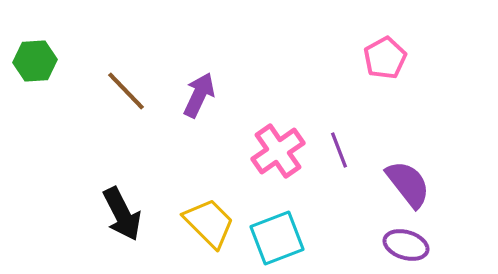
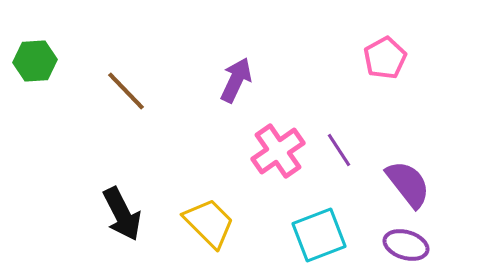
purple arrow: moved 37 px right, 15 px up
purple line: rotated 12 degrees counterclockwise
cyan square: moved 42 px right, 3 px up
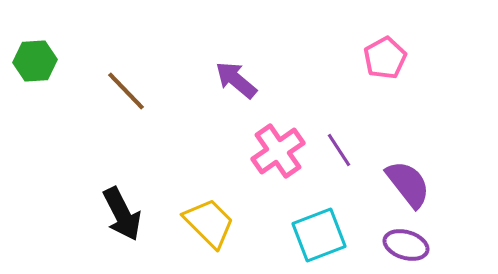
purple arrow: rotated 75 degrees counterclockwise
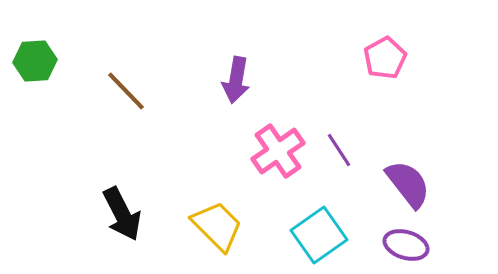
purple arrow: rotated 120 degrees counterclockwise
yellow trapezoid: moved 8 px right, 3 px down
cyan square: rotated 14 degrees counterclockwise
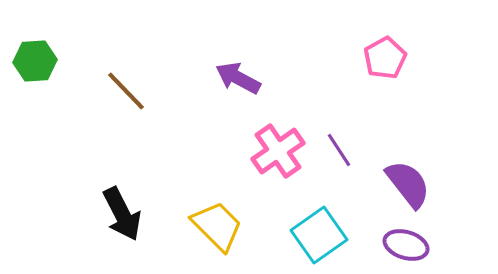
purple arrow: moved 2 px right, 2 px up; rotated 108 degrees clockwise
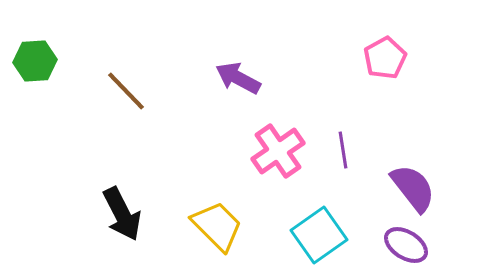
purple line: moved 4 px right; rotated 24 degrees clockwise
purple semicircle: moved 5 px right, 4 px down
purple ellipse: rotated 15 degrees clockwise
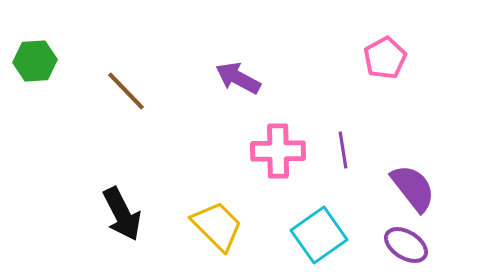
pink cross: rotated 34 degrees clockwise
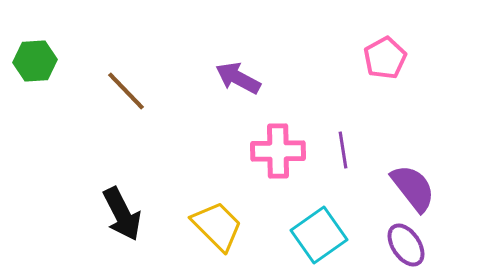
purple ellipse: rotated 24 degrees clockwise
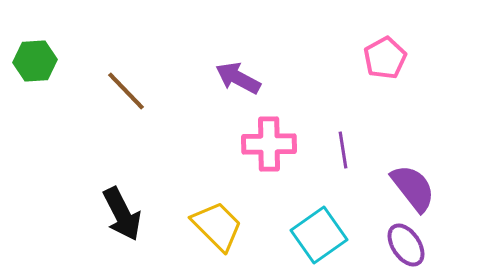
pink cross: moved 9 px left, 7 px up
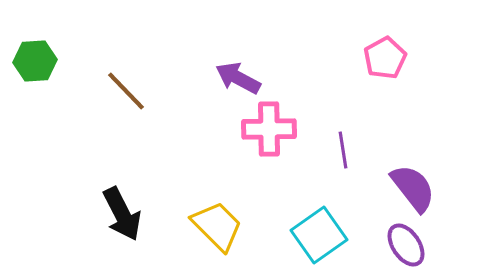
pink cross: moved 15 px up
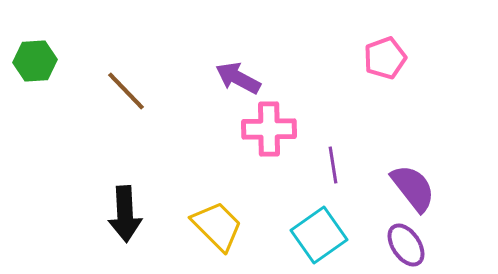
pink pentagon: rotated 9 degrees clockwise
purple line: moved 10 px left, 15 px down
black arrow: moved 3 px right; rotated 24 degrees clockwise
